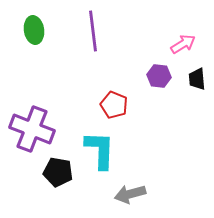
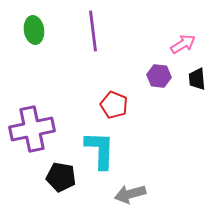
purple cross: rotated 33 degrees counterclockwise
black pentagon: moved 3 px right, 5 px down
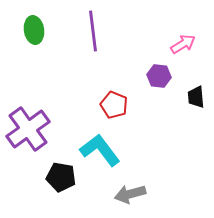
black trapezoid: moved 1 px left, 18 px down
purple cross: moved 4 px left; rotated 24 degrees counterclockwise
cyan L-shape: rotated 39 degrees counterclockwise
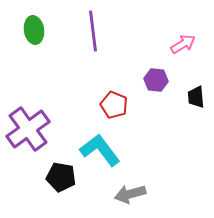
purple hexagon: moved 3 px left, 4 px down
